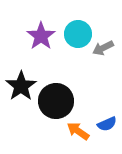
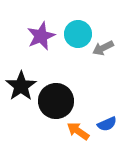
purple star: rotated 12 degrees clockwise
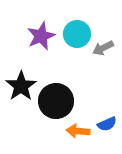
cyan circle: moved 1 px left
orange arrow: rotated 30 degrees counterclockwise
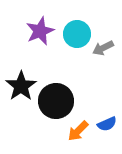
purple star: moved 1 px left, 5 px up
orange arrow: rotated 50 degrees counterclockwise
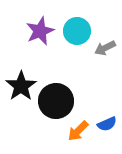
cyan circle: moved 3 px up
gray arrow: moved 2 px right
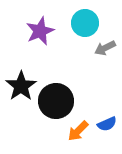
cyan circle: moved 8 px right, 8 px up
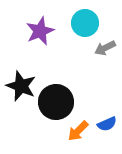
black star: rotated 16 degrees counterclockwise
black circle: moved 1 px down
